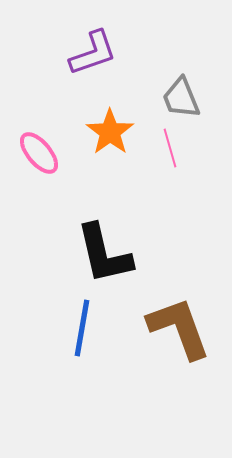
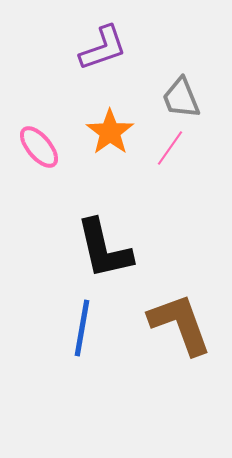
purple L-shape: moved 10 px right, 5 px up
pink line: rotated 51 degrees clockwise
pink ellipse: moved 6 px up
black L-shape: moved 5 px up
brown L-shape: moved 1 px right, 4 px up
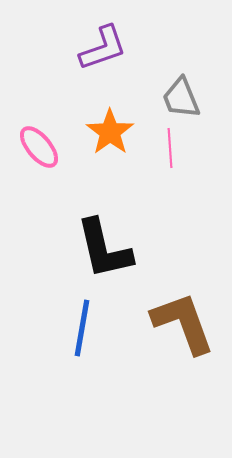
pink line: rotated 39 degrees counterclockwise
brown L-shape: moved 3 px right, 1 px up
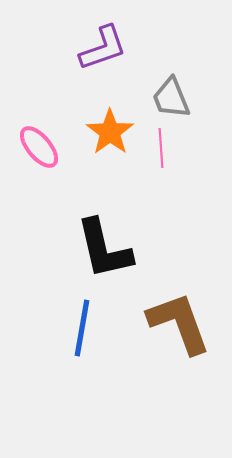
gray trapezoid: moved 10 px left
pink line: moved 9 px left
brown L-shape: moved 4 px left
